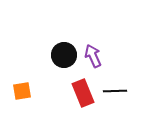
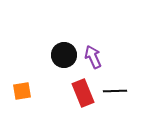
purple arrow: moved 1 px down
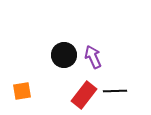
red rectangle: moved 1 px right, 2 px down; rotated 60 degrees clockwise
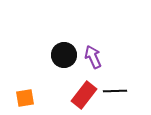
orange square: moved 3 px right, 7 px down
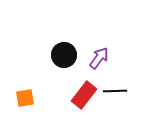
purple arrow: moved 6 px right, 1 px down; rotated 60 degrees clockwise
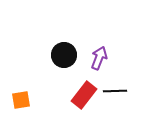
purple arrow: rotated 15 degrees counterclockwise
orange square: moved 4 px left, 2 px down
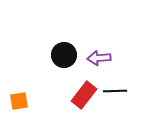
purple arrow: rotated 115 degrees counterclockwise
orange square: moved 2 px left, 1 px down
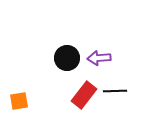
black circle: moved 3 px right, 3 px down
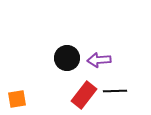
purple arrow: moved 2 px down
orange square: moved 2 px left, 2 px up
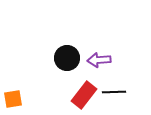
black line: moved 1 px left, 1 px down
orange square: moved 4 px left
